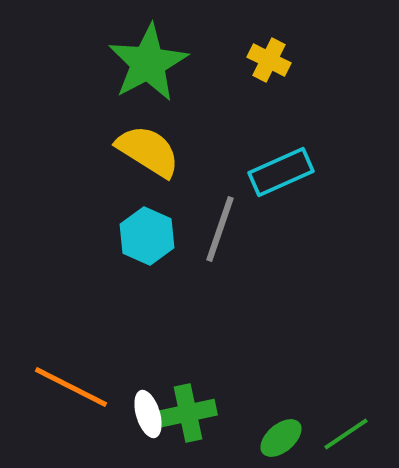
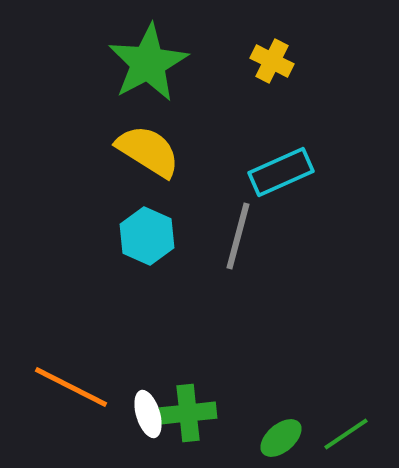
yellow cross: moved 3 px right, 1 px down
gray line: moved 18 px right, 7 px down; rotated 4 degrees counterclockwise
green cross: rotated 6 degrees clockwise
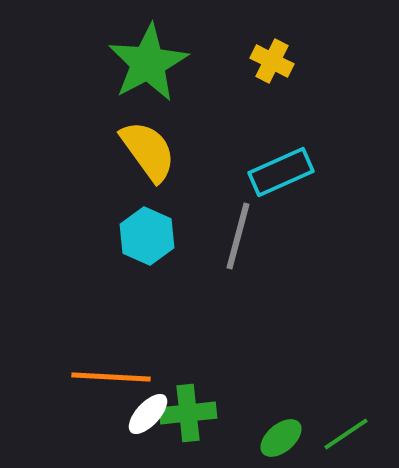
yellow semicircle: rotated 22 degrees clockwise
orange line: moved 40 px right, 10 px up; rotated 24 degrees counterclockwise
white ellipse: rotated 60 degrees clockwise
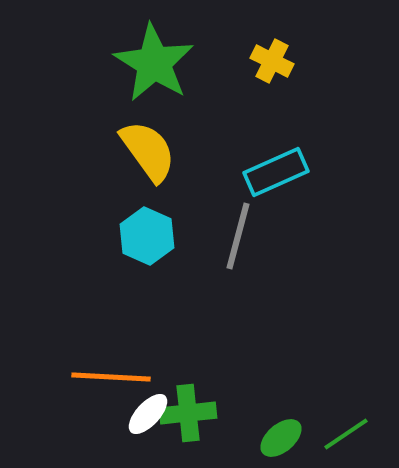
green star: moved 6 px right; rotated 12 degrees counterclockwise
cyan rectangle: moved 5 px left
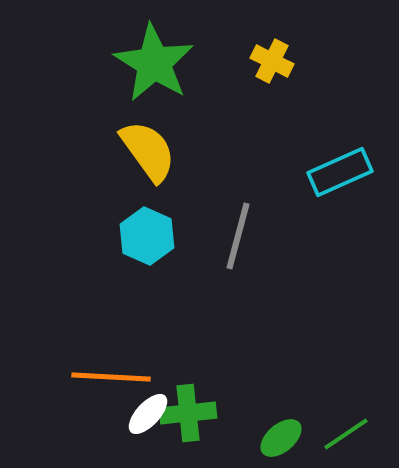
cyan rectangle: moved 64 px right
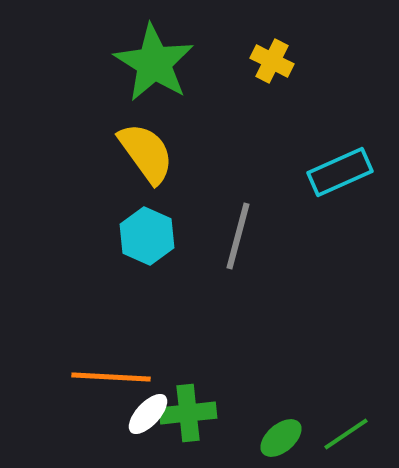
yellow semicircle: moved 2 px left, 2 px down
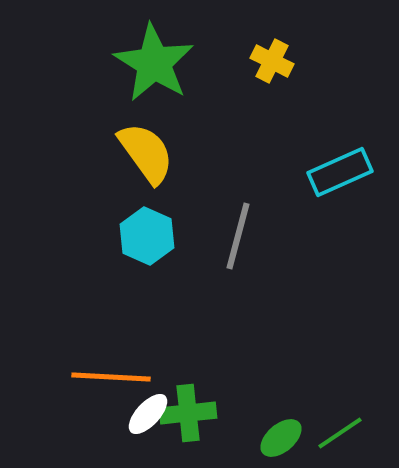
green line: moved 6 px left, 1 px up
